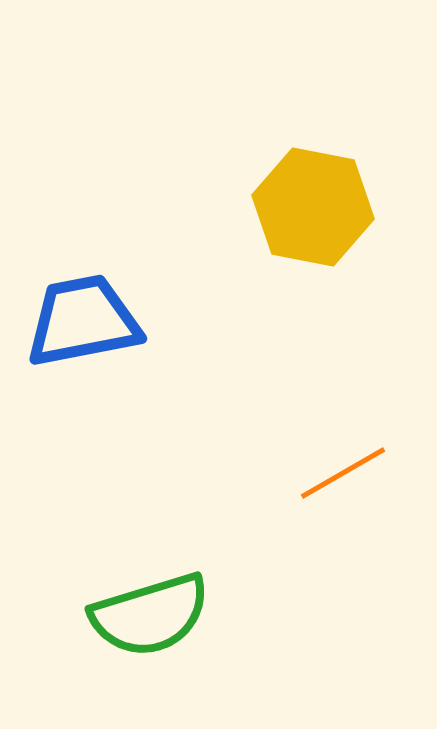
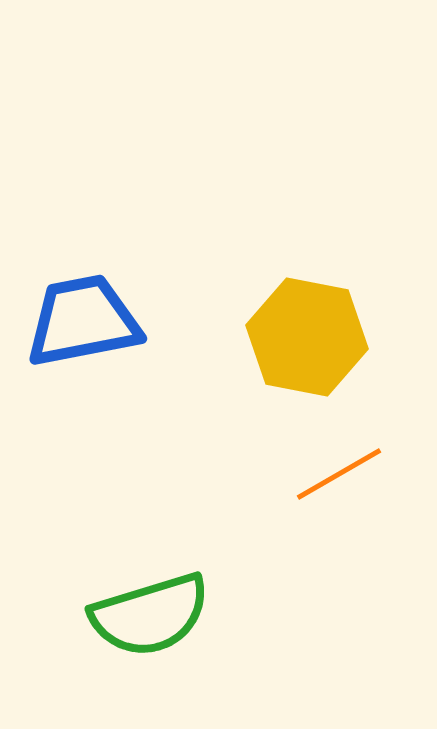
yellow hexagon: moved 6 px left, 130 px down
orange line: moved 4 px left, 1 px down
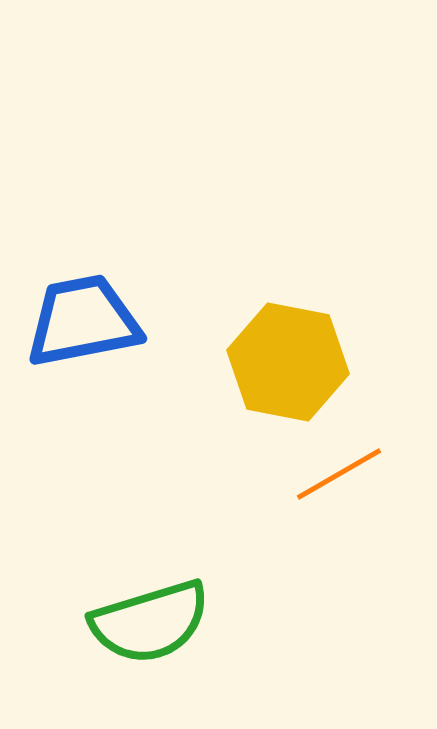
yellow hexagon: moved 19 px left, 25 px down
green semicircle: moved 7 px down
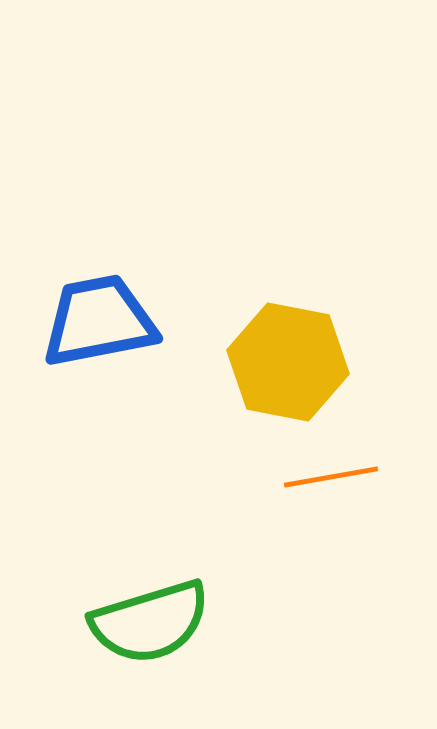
blue trapezoid: moved 16 px right
orange line: moved 8 px left, 3 px down; rotated 20 degrees clockwise
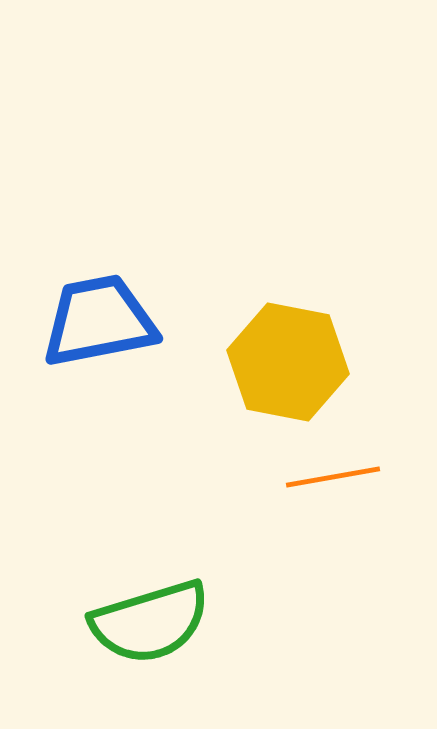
orange line: moved 2 px right
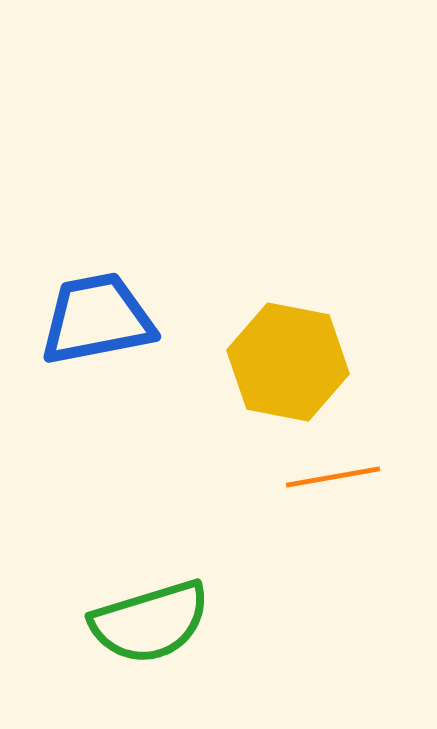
blue trapezoid: moved 2 px left, 2 px up
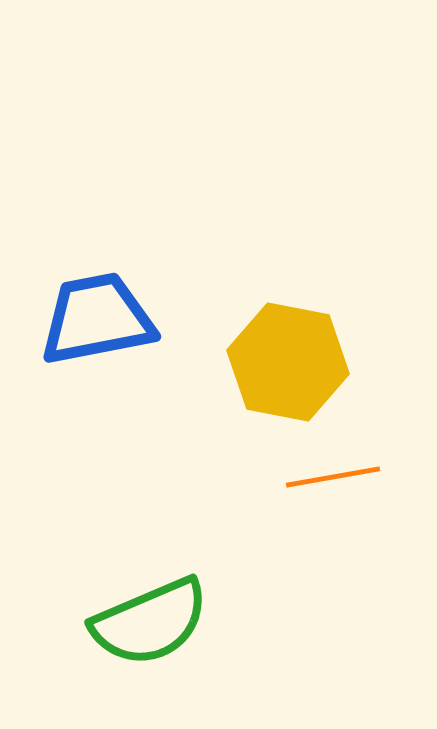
green semicircle: rotated 6 degrees counterclockwise
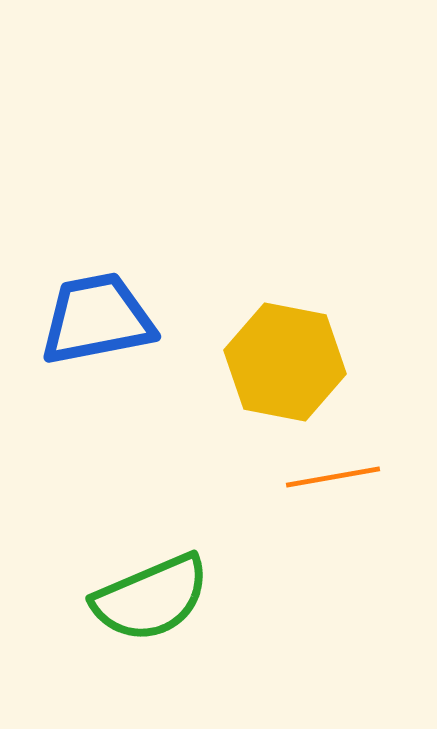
yellow hexagon: moved 3 px left
green semicircle: moved 1 px right, 24 px up
